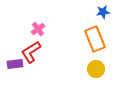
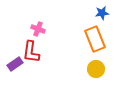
blue star: moved 1 px left, 1 px down
pink cross: rotated 32 degrees counterclockwise
red L-shape: rotated 50 degrees counterclockwise
purple rectangle: rotated 28 degrees counterclockwise
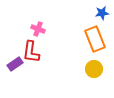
yellow circle: moved 2 px left
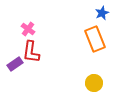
blue star: rotated 16 degrees counterclockwise
pink cross: moved 10 px left; rotated 16 degrees clockwise
yellow circle: moved 14 px down
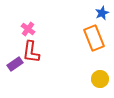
orange rectangle: moved 1 px left, 1 px up
yellow circle: moved 6 px right, 4 px up
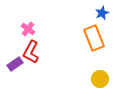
red L-shape: rotated 20 degrees clockwise
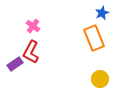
pink cross: moved 5 px right, 3 px up
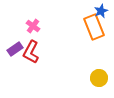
blue star: moved 1 px left, 2 px up
orange rectangle: moved 11 px up
purple rectangle: moved 15 px up
yellow circle: moved 1 px left, 1 px up
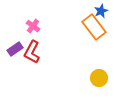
orange rectangle: rotated 15 degrees counterclockwise
red L-shape: moved 1 px right
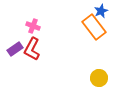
pink cross: rotated 16 degrees counterclockwise
red L-shape: moved 3 px up
